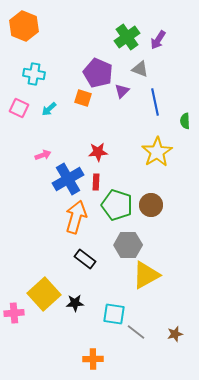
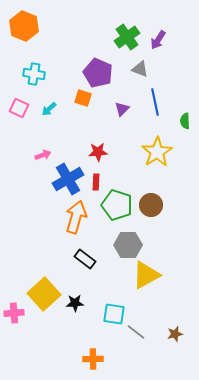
purple triangle: moved 18 px down
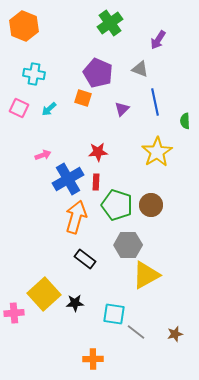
green cross: moved 17 px left, 14 px up
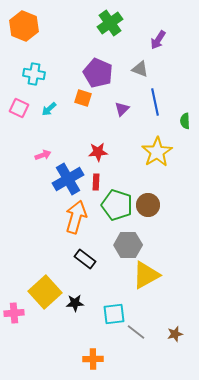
brown circle: moved 3 px left
yellow square: moved 1 px right, 2 px up
cyan square: rotated 15 degrees counterclockwise
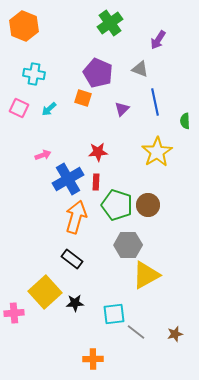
black rectangle: moved 13 px left
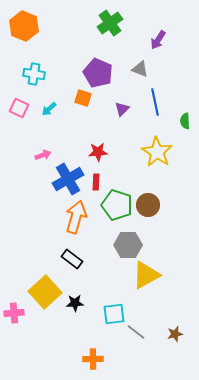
yellow star: rotated 8 degrees counterclockwise
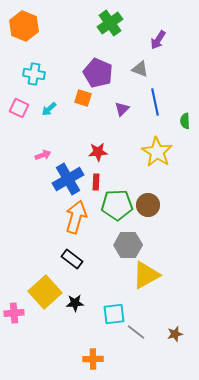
green pentagon: rotated 20 degrees counterclockwise
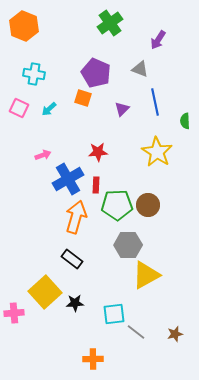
purple pentagon: moved 2 px left
red rectangle: moved 3 px down
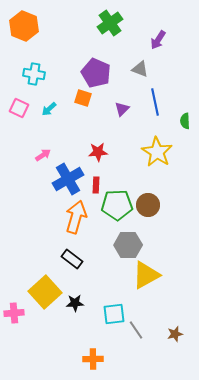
pink arrow: rotated 14 degrees counterclockwise
gray line: moved 2 px up; rotated 18 degrees clockwise
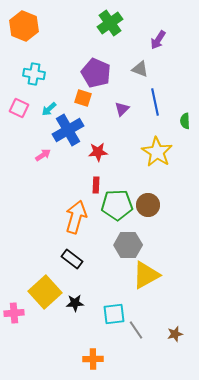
blue cross: moved 49 px up
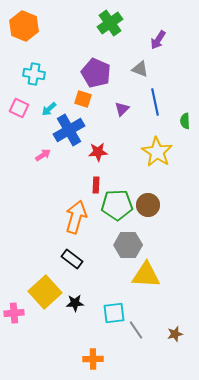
orange square: moved 1 px down
blue cross: moved 1 px right
yellow triangle: rotated 32 degrees clockwise
cyan square: moved 1 px up
